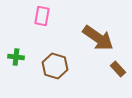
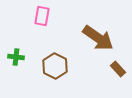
brown hexagon: rotated 10 degrees clockwise
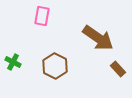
green cross: moved 3 px left, 5 px down; rotated 21 degrees clockwise
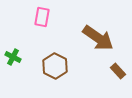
pink rectangle: moved 1 px down
green cross: moved 5 px up
brown rectangle: moved 2 px down
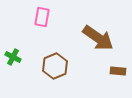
brown hexagon: rotated 10 degrees clockwise
brown rectangle: rotated 42 degrees counterclockwise
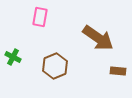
pink rectangle: moved 2 px left
